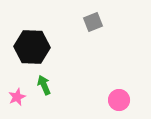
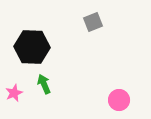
green arrow: moved 1 px up
pink star: moved 3 px left, 4 px up
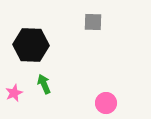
gray square: rotated 24 degrees clockwise
black hexagon: moved 1 px left, 2 px up
pink circle: moved 13 px left, 3 px down
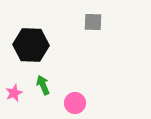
green arrow: moved 1 px left, 1 px down
pink circle: moved 31 px left
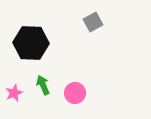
gray square: rotated 30 degrees counterclockwise
black hexagon: moved 2 px up
pink circle: moved 10 px up
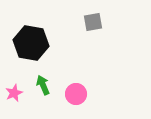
gray square: rotated 18 degrees clockwise
black hexagon: rotated 8 degrees clockwise
pink circle: moved 1 px right, 1 px down
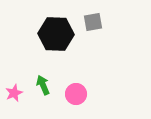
black hexagon: moved 25 px right, 9 px up; rotated 8 degrees counterclockwise
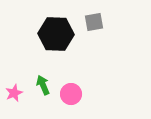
gray square: moved 1 px right
pink circle: moved 5 px left
